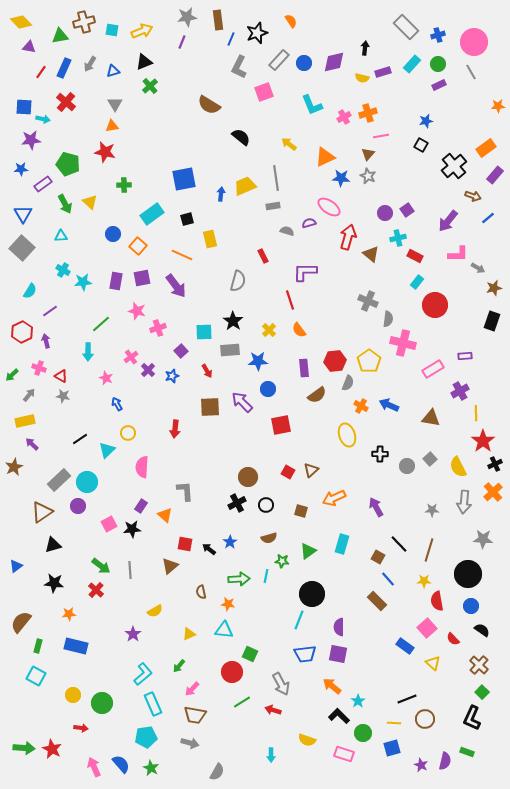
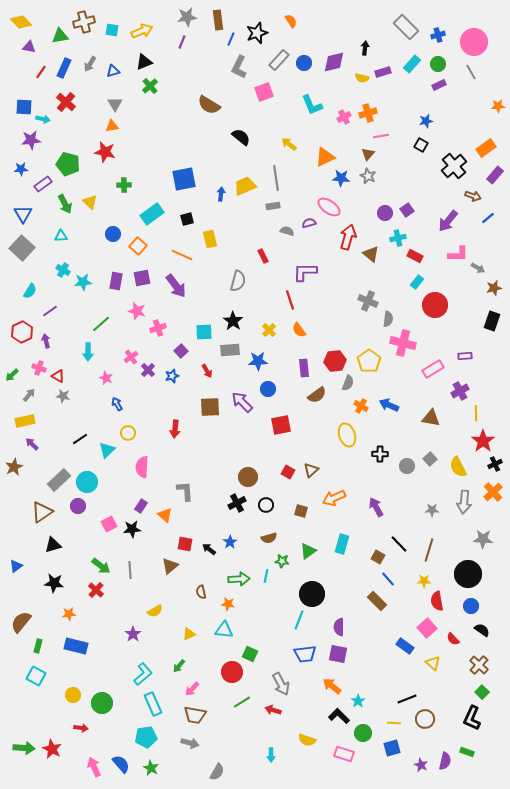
red triangle at (61, 376): moved 3 px left
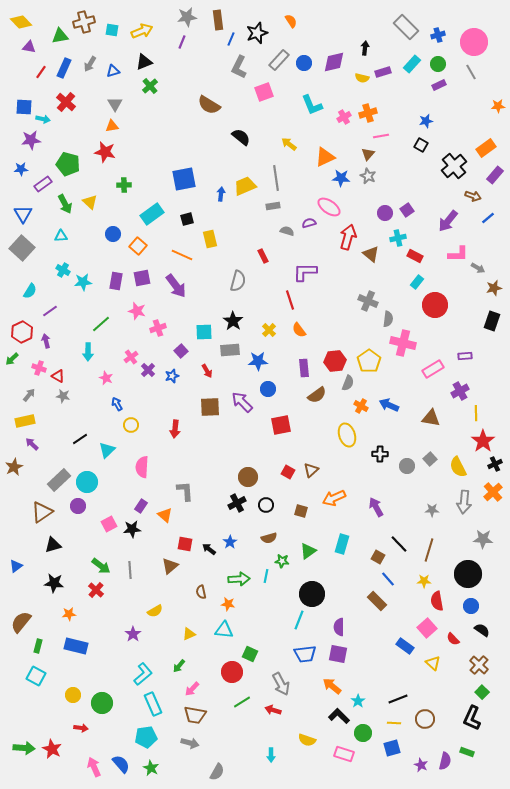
green arrow at (12, 375): moved 16 px up
yellow circle at (128, 433): moved 3 px right, 8 px up
black line at (407, 699): moved 9 px left
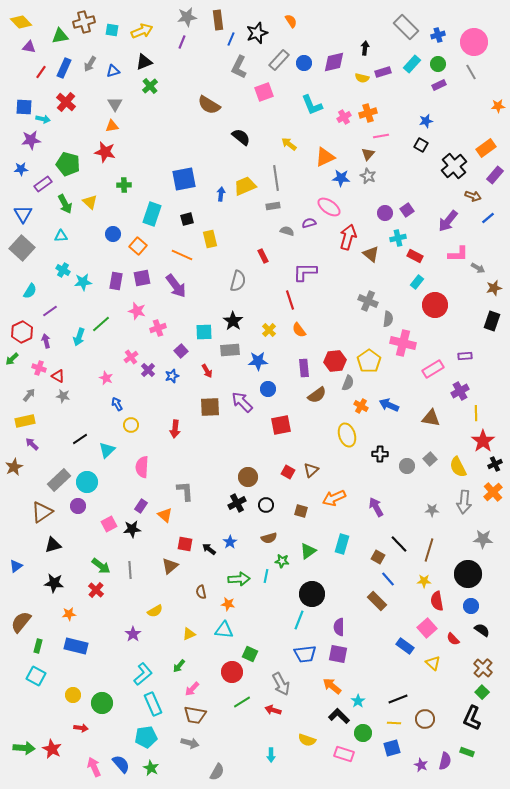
cyan rectangle at (152, 214): rotated 35 degrees counterclockwise
cyan arrow at (88, 352): moved 9 px left, 15 px up; rotated 18 degrees clockwise
brown cross at (479, 665): moved 4 px right, 3 px down
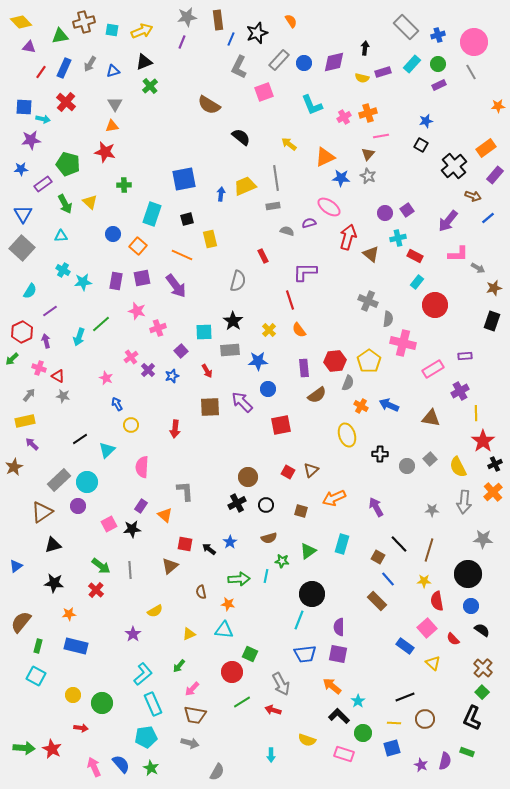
black line at (398, 699): moved 7 px right, 2 px up
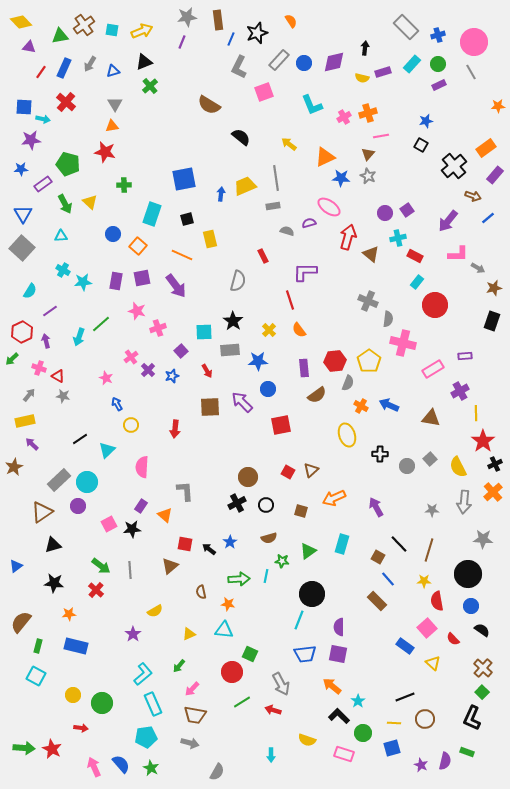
brown cross at (84, 22): moved 3 px down; rotated 20 degrees counterclockwise
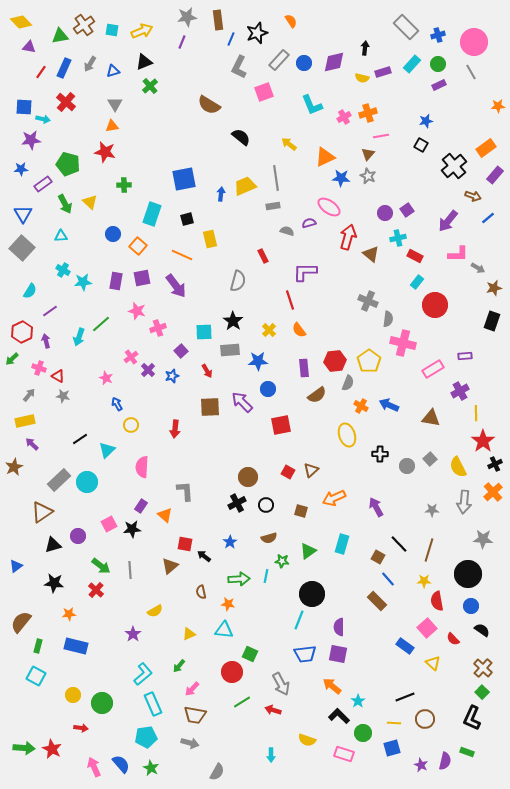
purple circle at (78, 506): moved 30 px down
black arrow at (209, 549): moved 5 px left, 7 px down
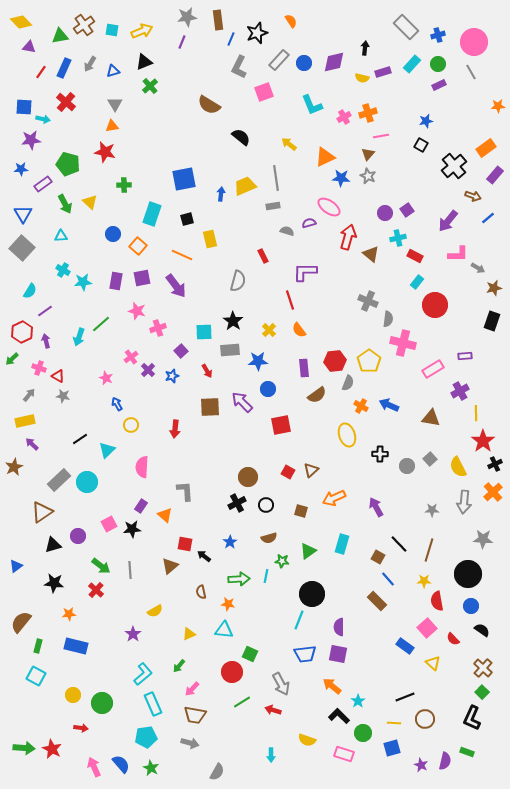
purple line at (50, 311): moved 5 px left
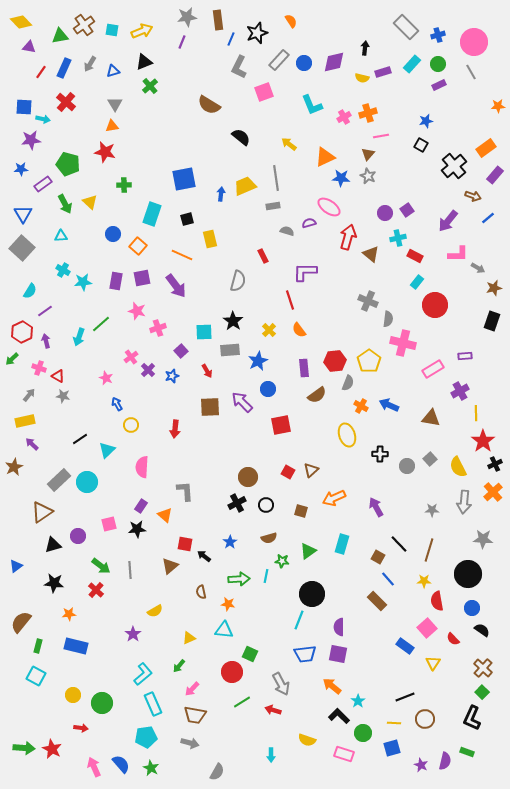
blue star at (258, 361): rotated 24 degrees counterclockwise
pink square at (109, 524): rotated 14 degrees clockwise
black star at (132, 529): moved 5 px right
blue circle at (471, 606): moved 1 px right, 2 px down
yellow triangle at (189, 634): moved 4 px down
yellow triangle at (433, 663): rotated 21 degrees clockwise
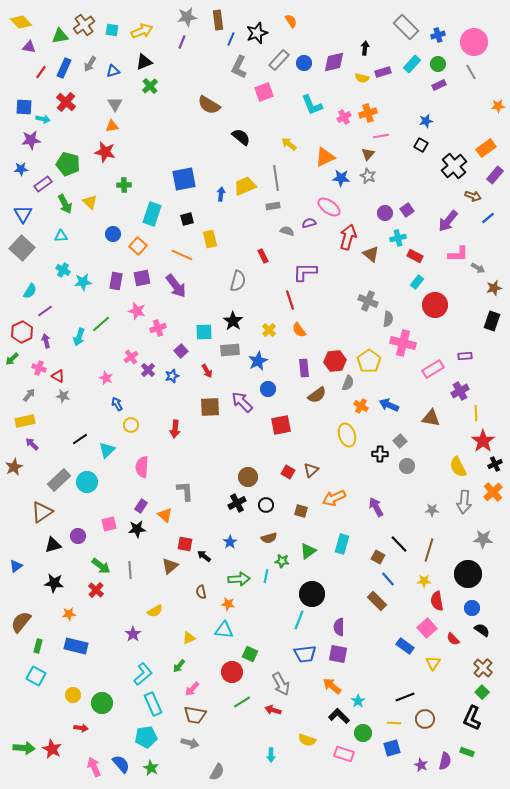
gray square at (430, 459): moved 30 px left, 18 px up
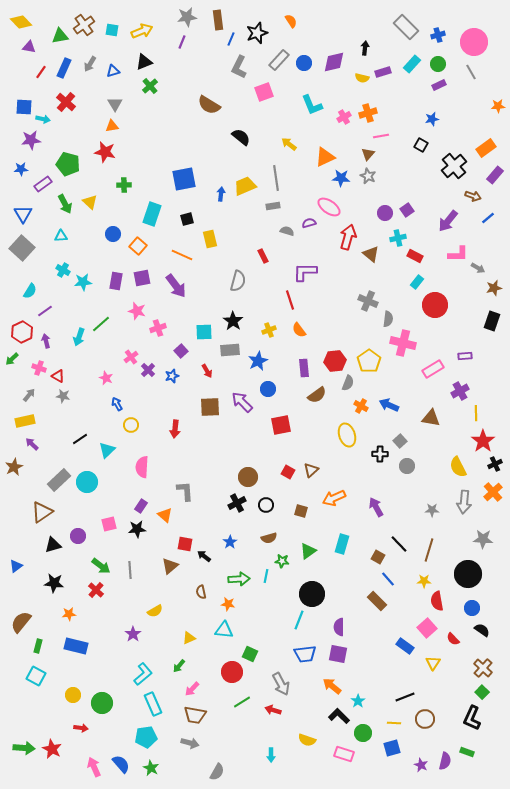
blue star at (426, 121): moved 6 px right, 2 px up
yellow cross at (269, 330): rotated 24 degrees clockwise
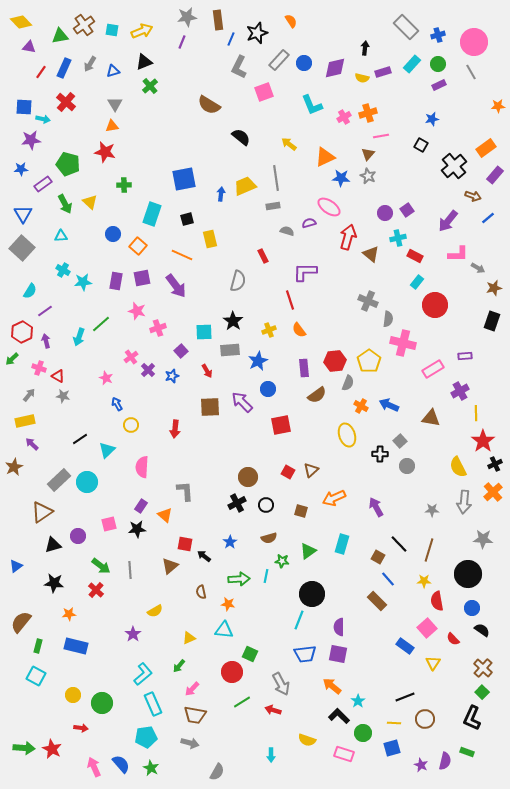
purple diamond at (334, 62): moved 1 px right, 6 px down
